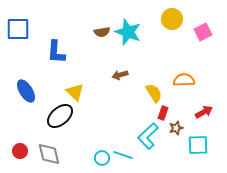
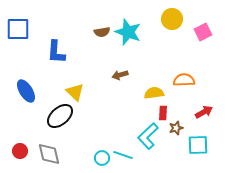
yellow semicircle: rotated 66 degrees counterclockwise
red rectangle: rotated 16 degrees counterclockwise
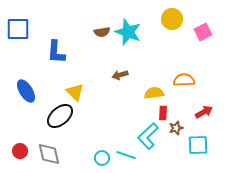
cyan line: moved 3 px right
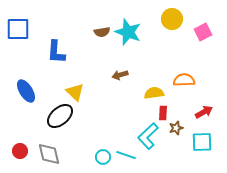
cyan square: moved 4 px right, 3 px up
cyan circle: moved 1 px right, 1 px up
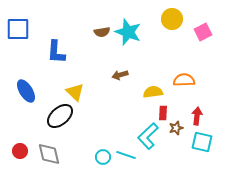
yellow semicircle: moved 1 px left, 1 px up
red arrow: moved 7 px left, 4 px down; rotated 54 degrees counterclockwise
cyan square: rotated 15 degrees clockwise
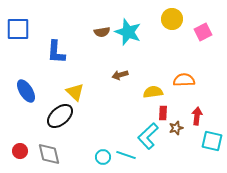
cyan square: moved 10 px right, 1 px up
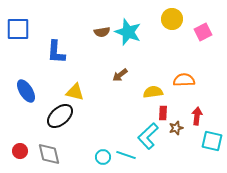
brown arrow: rotated 21 degrees counterclockwise
yellow triangle: rotated 30 degrees counterclockwise
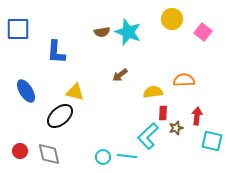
pink square: rotated 24 degrees counterclockwise
cyan line: moved 1 px right, 1 px down; rotated 12 degrees counterclockwise
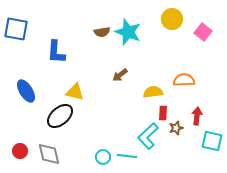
blue square: moved 2 px left; rotated 10 degrees clockwise
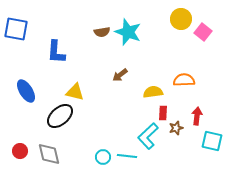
yellow circle: moved 9 px right
